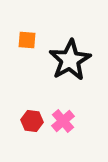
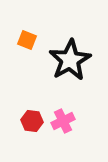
orange square: rotated 18 degrees clockwise
pink cross: rotated 15 degrees clockwise
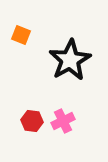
orange square: moved 6 px left, 5 px up
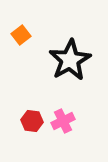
orange square: rotated 30 degrees clockwise
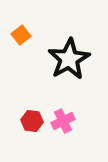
black star: moved 1 px left, 1 px up
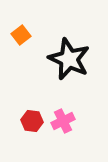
black star: rotated 18 degrees counterclockwise
